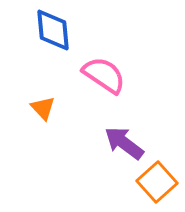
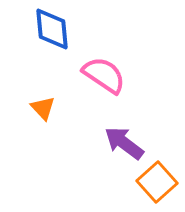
blue diamond: moved 1 px left, 1 px up
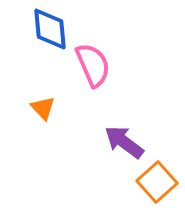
blue diamond: moved 2 px left
pink semicircle: moved 11 px left, 10 px up; rotated 33 degrees clockwise
purple arrow: moved 1 px up
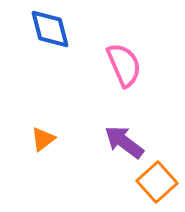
blue diamond: rotated 9 degrees counterclockwise
pink semicircle: moved 31 px right
orange triangle: moved 31 px down; rotated 36 degrees clockwise
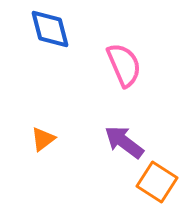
orange square: rotated 15 degrees counterclockwise
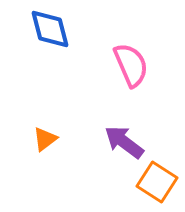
pink semicircle: moved 7 px right
orange triangle: moved 2 px right
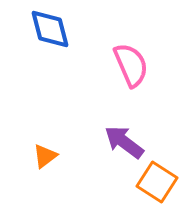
orange triangle: moved 17 px down
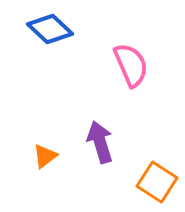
blue diamond: rotated 33 degrees counterclockwise
purple arrow: moved 24 px left; rotated 36 degrees clockwise
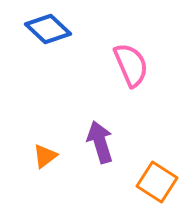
blue diamond: moved 2 px left
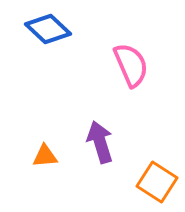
orange triangle: rotated 32 degrees clockwise
